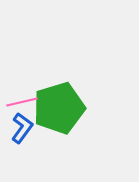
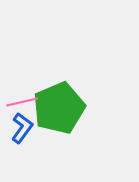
green pentagon: rotated 6 degrees counterclockwise
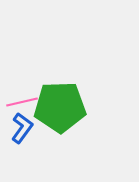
green pentagon: moved 1 px right, 1 px up; rotated 21 degrees clockwise
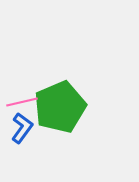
green pentagon: rotated 21 degrees counterclockwise
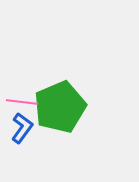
pink line: rotated 20 degrees clockwise
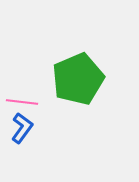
green pentagon: moved 18 px right, 28 px up
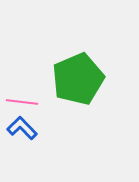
blue L-shape: rotated 80 degrees counterclockwise
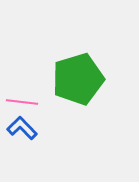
green pentagon: rotated 6 degrees clockwise
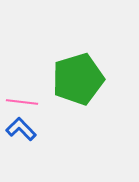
blue L-shape: moved 1 px left, 1 px down
